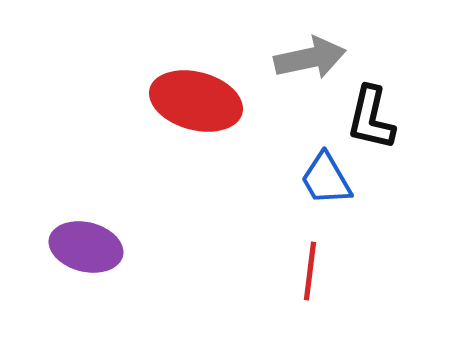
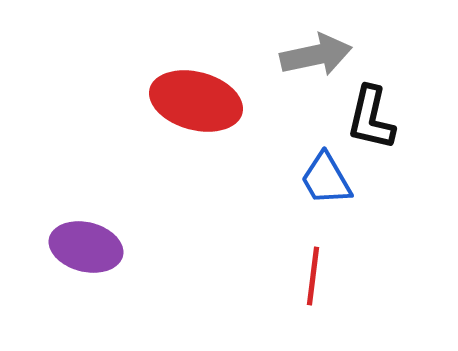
gray arrow: moved 6 px right, 3 px up
red line: moved 3 px right, 5 px down
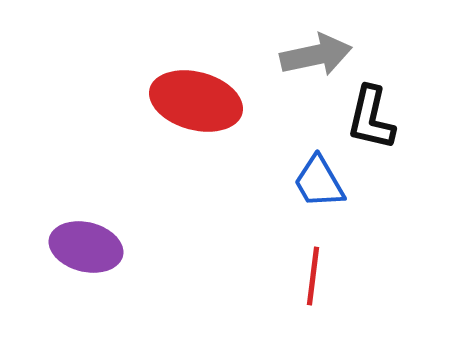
blue trapezoid: moved 7 px left, 3 px down
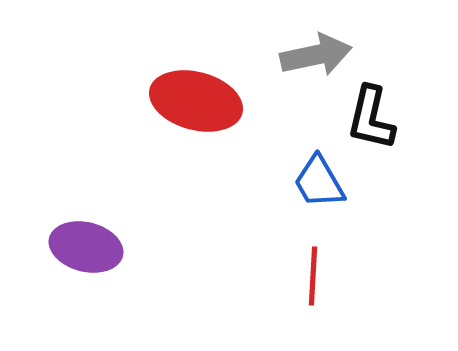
red line: rotated 4 degrees counterclockwise
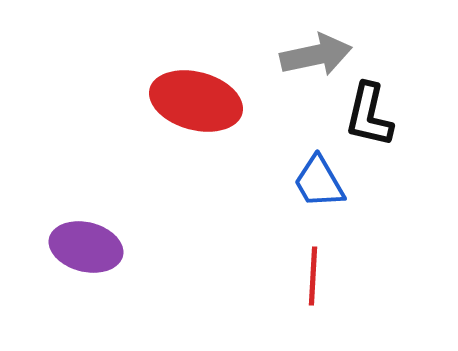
black L-shape: moved 2 px left, 3 px up
